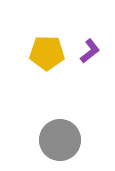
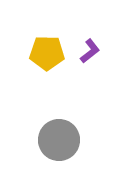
gray circle: moved 1 px left
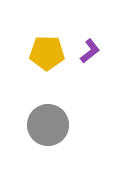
gray circle: moved 11 px left, 15 px up
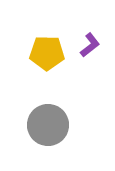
purple L-shape: moved 6 px up
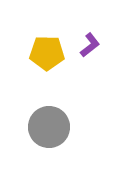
gray circle: moved 1 px right, 2 px down
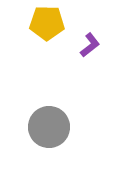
yellow pentagon: moved 30 px up
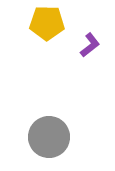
gray circle: moved 10 px down
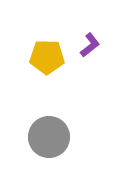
yellow pentagon: moved 34 px down
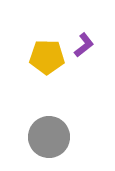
purple L-shape: moved 6 px left
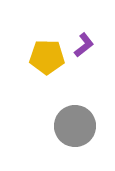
gray circle: moved 26 px right, 11 px up
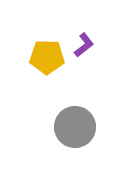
gray circle: moved 1 px down
